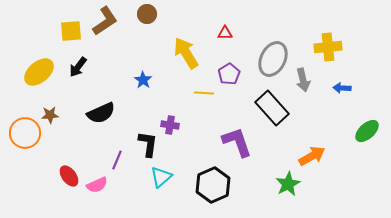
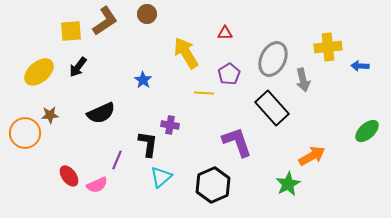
blue arrow: moved 18 px right, 22 px up
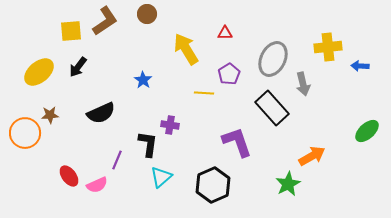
yellow arrow: moved 4 px up
gray arrow: moved 4 px down
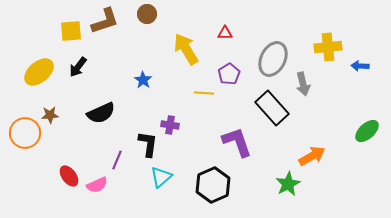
brown L-shape: rotated 16 degrees clockwise
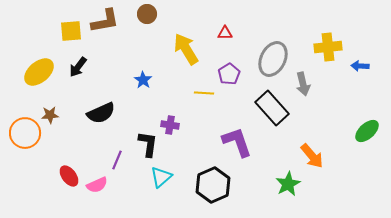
brown L-shape: rotated 8 degrees clockwise
orange arrow: rotated 80 degrees clockwise
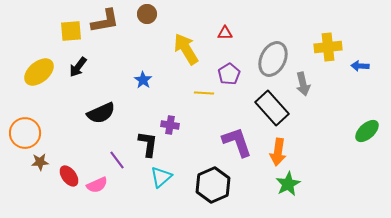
brown star: moved 10 px left, 47 px down
orange arrow: moved 34 px left, 4 px up; rotated 48 degrees clockwise
purple line: rotated 60 degrees counterclockwise
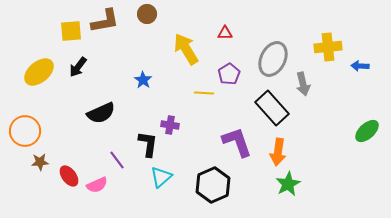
orange circle: moved 2 px up
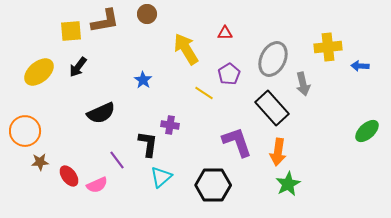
yellow line: rotated 30 degrees clockwise
black hexagon: rotated 24 degrees clockwise
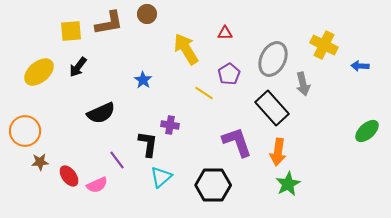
brown L-shape: moved 4 px right, 2 px down
yellow cross: moved 4 px left, 2 px up; rotated 32 degrees clockwise
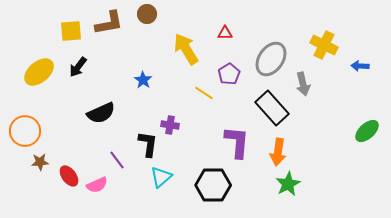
gray ellipse: moved 2 px left; rotated 8 degrees clockwise
purple L-shape: rotated 24 degrees clockwise
